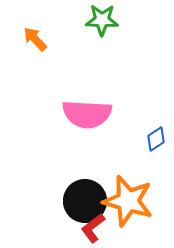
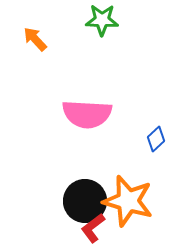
blue diamond: rotated 10 degrees counterclockwise
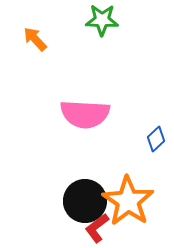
pink semicircle: moved 2 px left
orange star: rotated 18 degrees clockwise
red L-shape: moved 4 px right
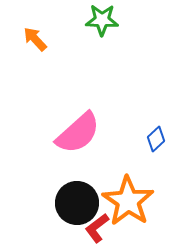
pink semicircle: moved 7 px left, 19 px down; rotated 45 degrees counterclockwise
black circle: moved 8 px left, 2 px down
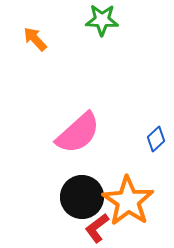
black circle: moved 5 px right, 6 px up
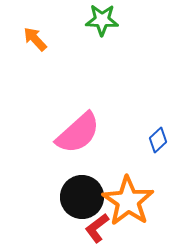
blue diamond: moved 2 px right, 1 px down
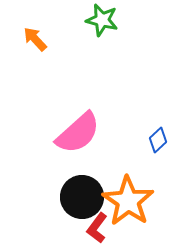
green star: rotated 12 degrees clockwise
red L-shape: rotated 16 degrees counterclockwise
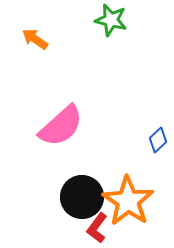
green star: moved 9 px right
orange arrow: rotated 12 degrees counterclockwise
pink semicircle: moved 17 px left, 7 px up
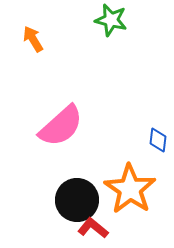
orange arrow: moved 2 px left; rotated 24 degrees clockwise
blue diamond: rotated 40 degrees counterclockwise
black circle: moved 5 px left, 3 px down
orange star: moved 2 px right, 12 px up
red L-shape: moved 4 px left; rotated 92 degrees clockwise
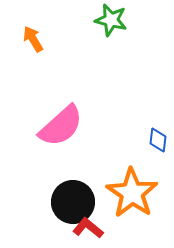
orange star: moved 2 px right, 4 px down
black circle: moved 4 px left, 2 px down
red L-shape: moved 5 px left
